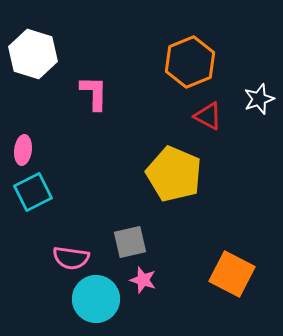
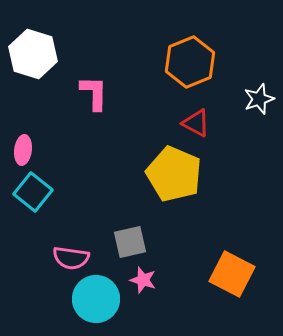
red triangle: moved 12 px left, 7 px down
cyan square: rotated 24 degrees counterclockwise
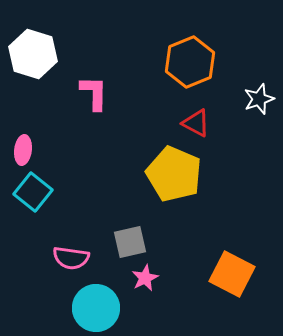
pink star: moved 2 px right, 2 px up; rotated 28 degrees clockwise
cyan circle: moved 9 px down
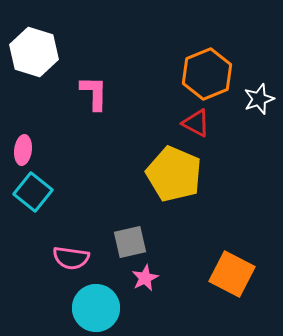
white hexagon: moved 1 px right, 2 px up
orange hexagon: moved 17 px right, 12 px down
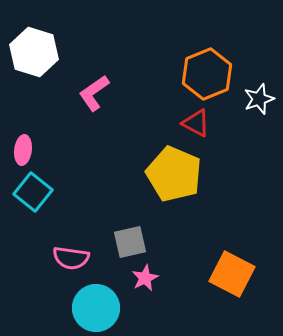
pink L-shape: rotated 126 degrees counterclockwise
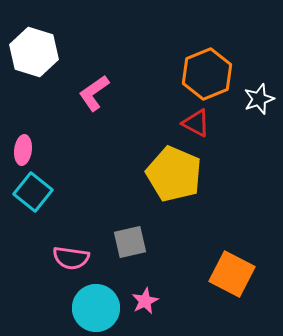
pink star: moved 23 px down
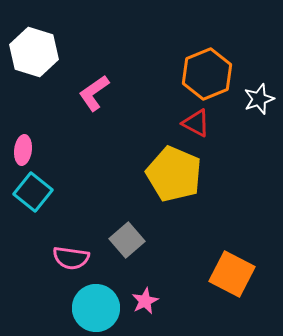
gray square: moved 3 px left, 2 px up; rotated 28 degrees counterclockwise
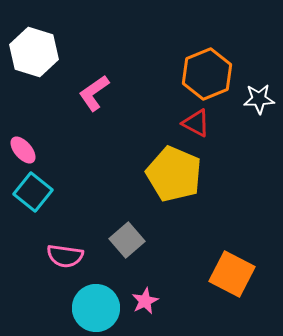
white star: rotated 16 degrees clockwise
pink ellipse: rotated 48 degrees counterclockwise
pink semicircle: moved 6 px left, 2 px up
